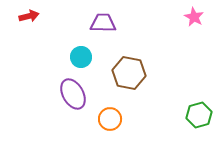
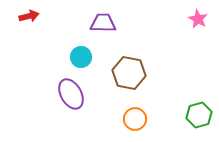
pink star: moved 4 px right, 2 px down
purple ellipse: moved 2 px left
orange circle: moved 25 px right
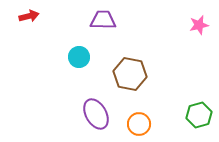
pink star: moved 1 px right, 6 px down; rotated 30 degrees clockwise
purple trapezoid: moved 3 px up
cyan circle: moved 2 px left
brown hexagon: moved 1 px right, 1 px down
purple ellipse: moved 25 px right, 20 px down
orange circle: moved 4 px right, 5 px down
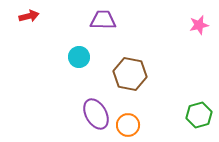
orange circle: moved 11 px left, 1 px down
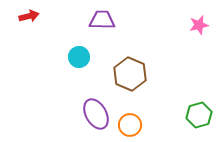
purple trapezoid: moved 1 px left
brown hexagon: rotated 12 degrees clockwise
orange circle: moved 2 px right
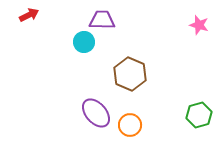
red arrow: moved 1 px up; rotated 12 degrees counterclockwise
pink star: rotated 30 degrees clockwise
cyan circle: moved 5 px right, 15 px up
purple ellipse: moved 1 px up; rotated 12 degrees counterclockwise
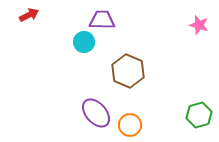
brown hexagon: moved 2 px left, 3 px up
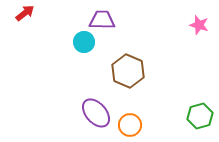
red arrow: moved 4 px left, 2 px up; rotated 12 degrees counterclockwise
green hexagon: moved 1 px right, 1 px down
